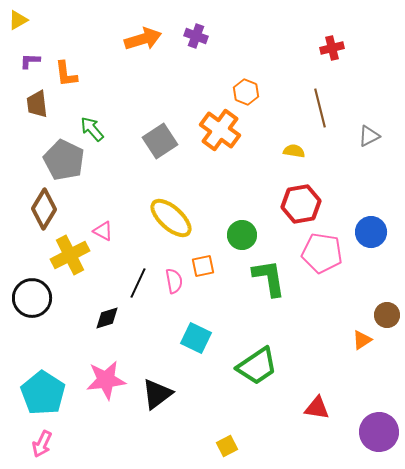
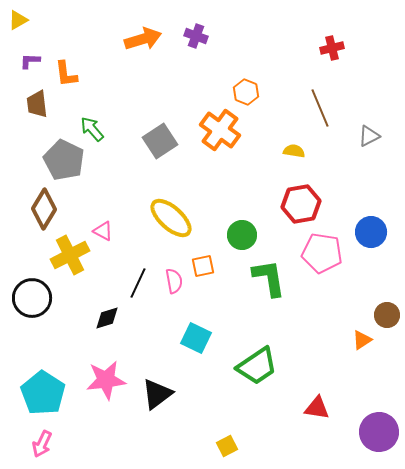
brown line: rotated 9 degrees counterclockwise
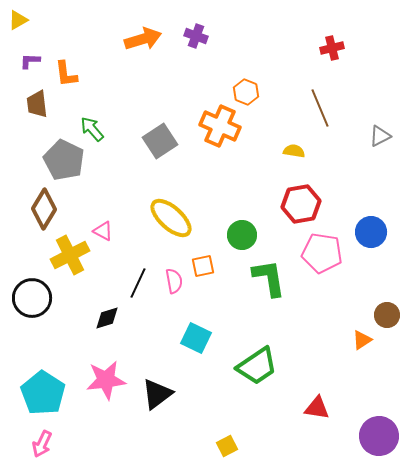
orange cross: moved 4 px up; rotated 12 degrees counterclockwise
gray triangle: moved 11 px right
purple circle: moved 4 px down
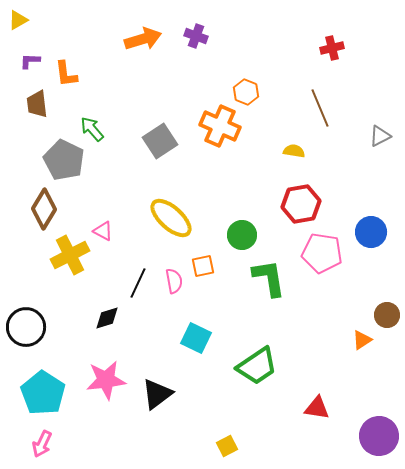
black circle: moved 6 px left, 29 px down
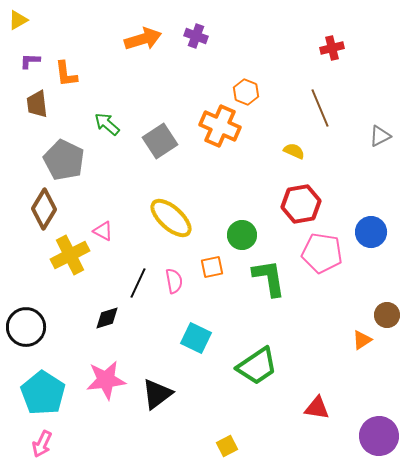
green arrow: moved 15 px right, 5 px up; rotated 8 degrees counterclockwise
yellow semicircle: rotated 15 degrees clockwise
orange square: moved 9 px right, 1 px down
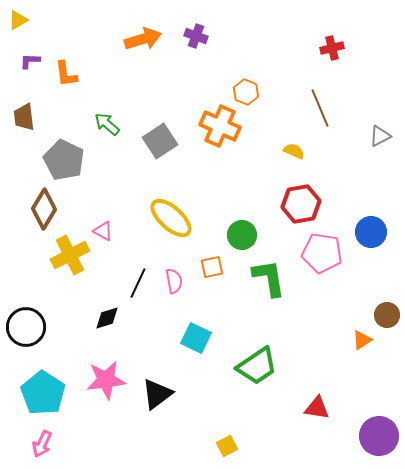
brown trapezoid: moved 13 px left, 13 px down
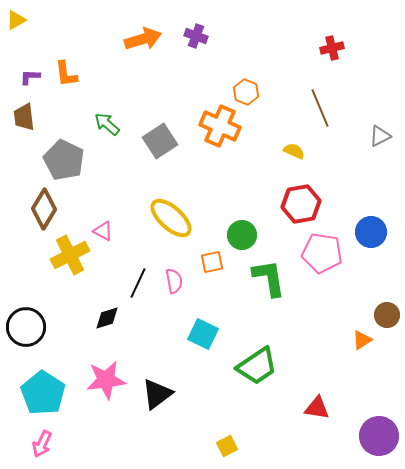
yellow triangle: moved 2 px left
purple L-shape: moved 16 px down
orange square: moved 5 px up
cyan square: moved 7 px right, 4 px up
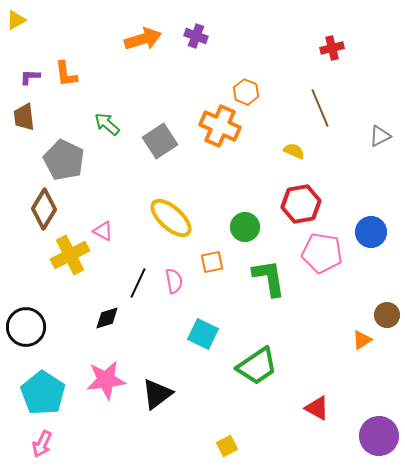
green circle: moved 3 px right, 8 px up
red triangle: rotated 20 degrees clockwise
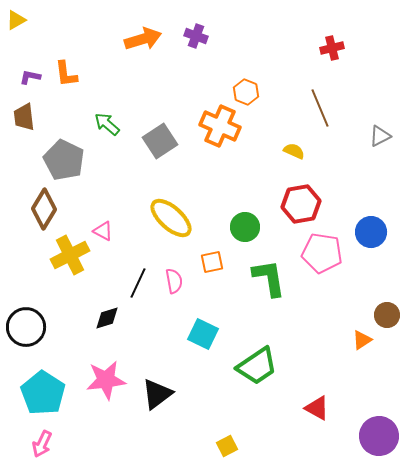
purple L-shape: rotated 10 degrees clockwise
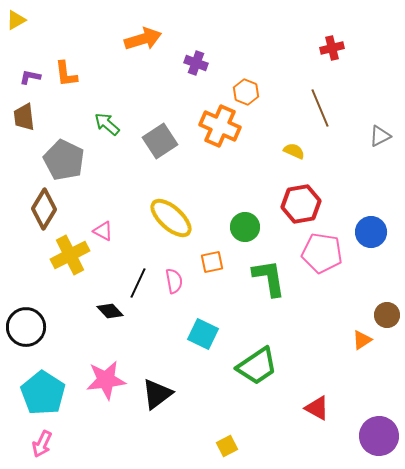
purple cross: moved 27 px down
black diamond: moved 3 px right, 7 px up; rotated 64 degrees clockwise
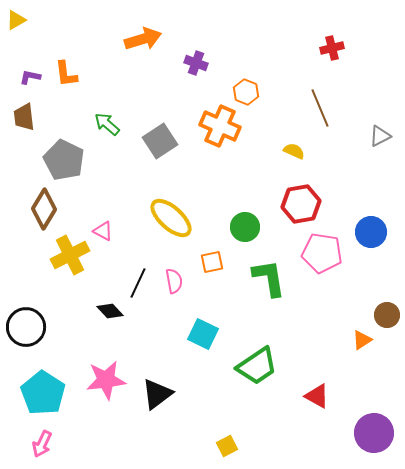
red triangle: moved 12 px up
purple circle: moved 5 px left, 3 px up
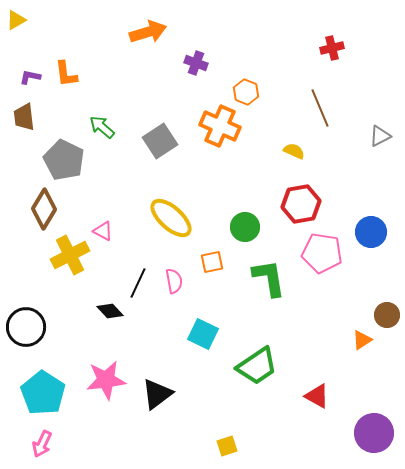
orange arrow: moved 5 px right, 7 px up
green arrow: moved 5 px left, 3 px down
yellow square: rotated 10 degrees clockwise
